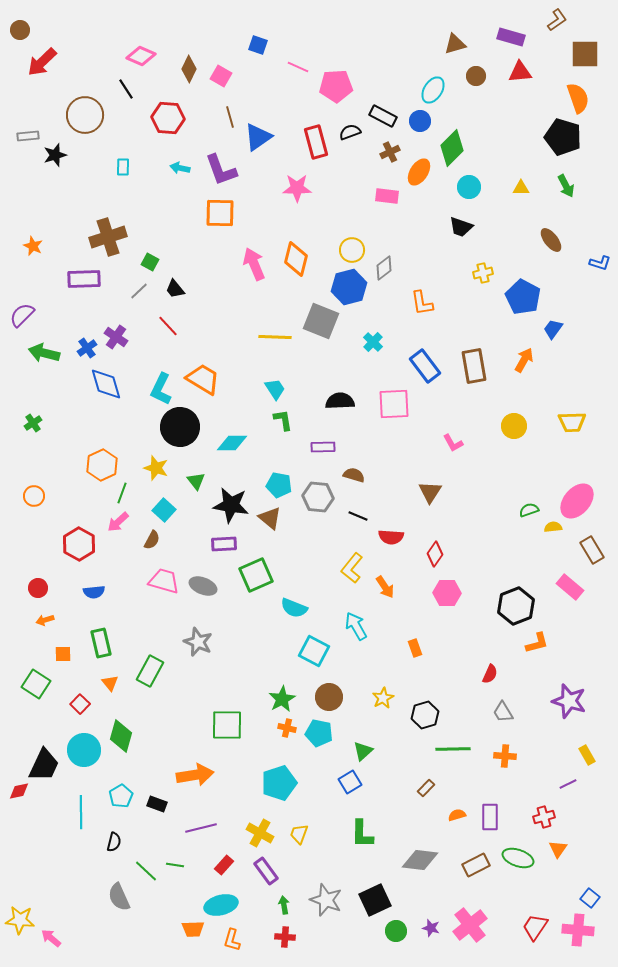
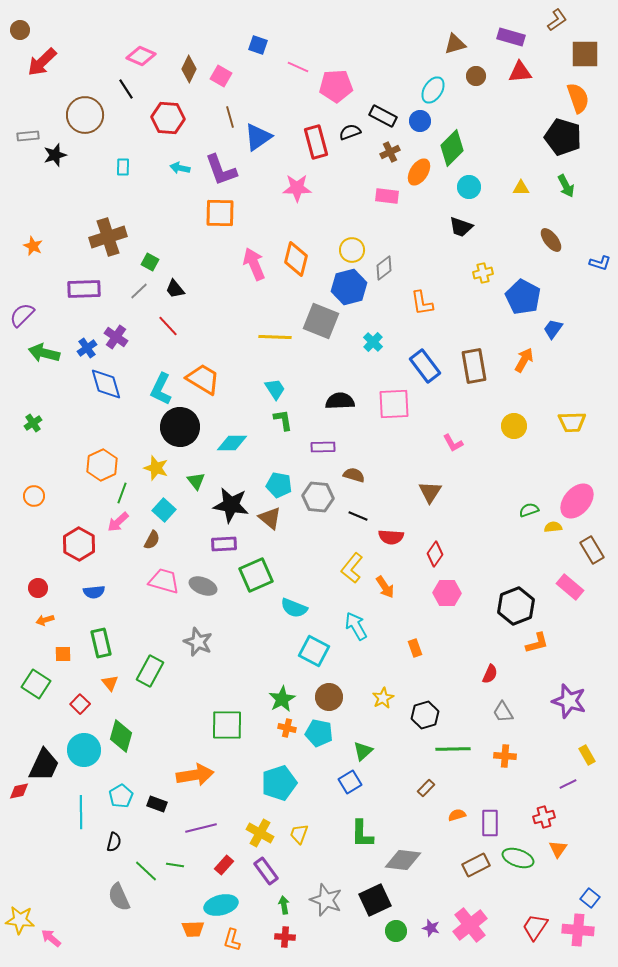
purple rectangle at (84, 279): moved 10 px down
purple rectangle at (490, 817): moved 6 px down
gray diamond at (420, 860): moved 17 px left
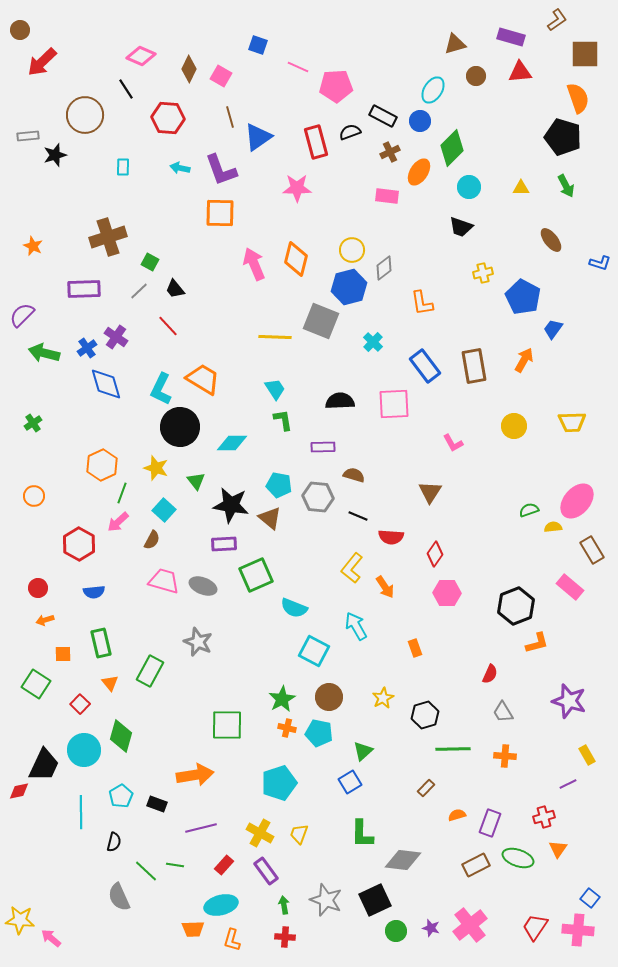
purple rectangle at (490, 823): rotated 20 degrees clockwise
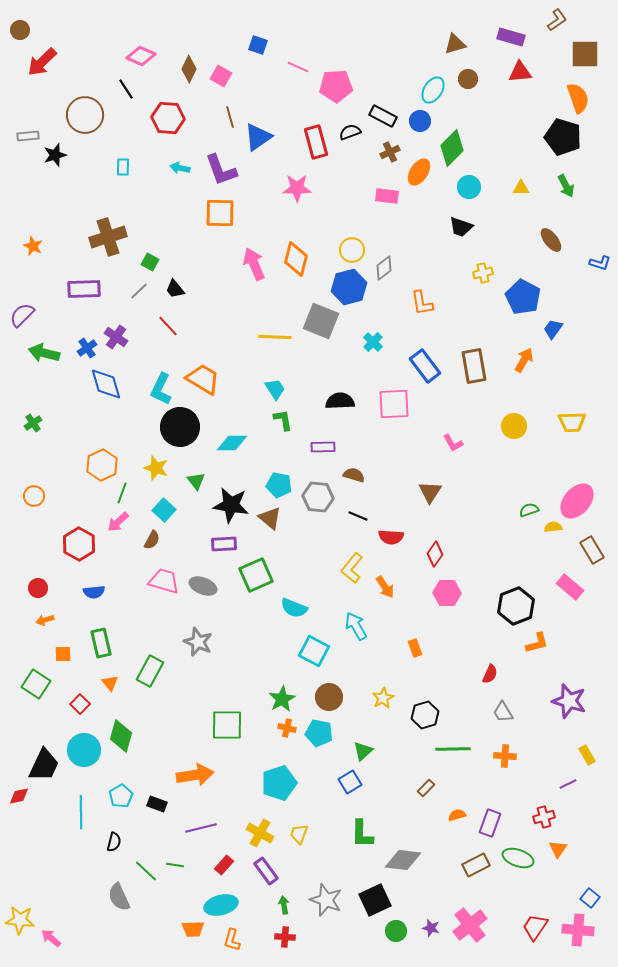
brown circle at (476, 76): moved 8 px left, 3 px down
red diamond at (19, 791): moved 5 px down
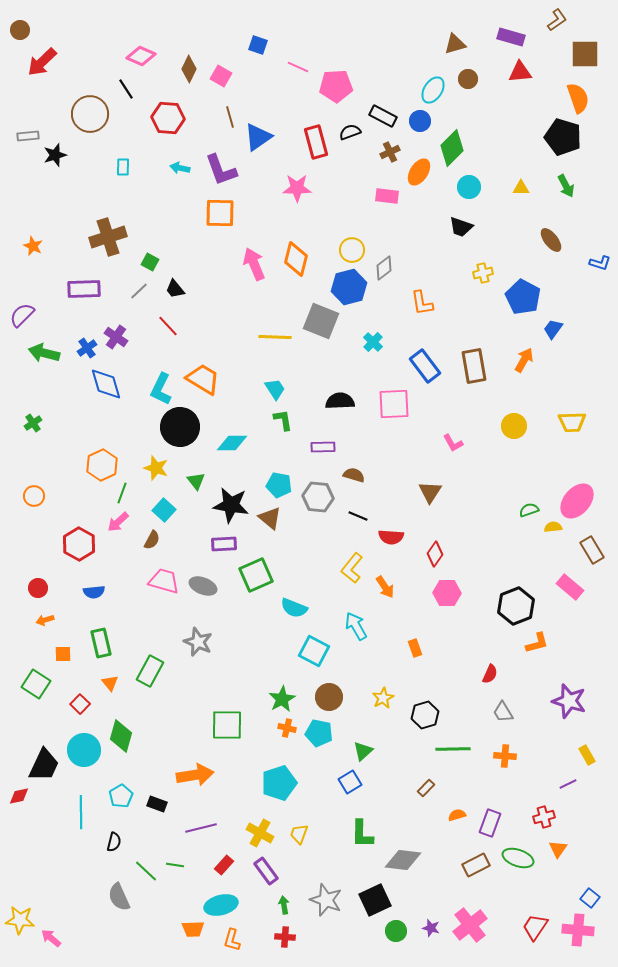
brown circle at (85, 115): moved 5 px right, 1 px up
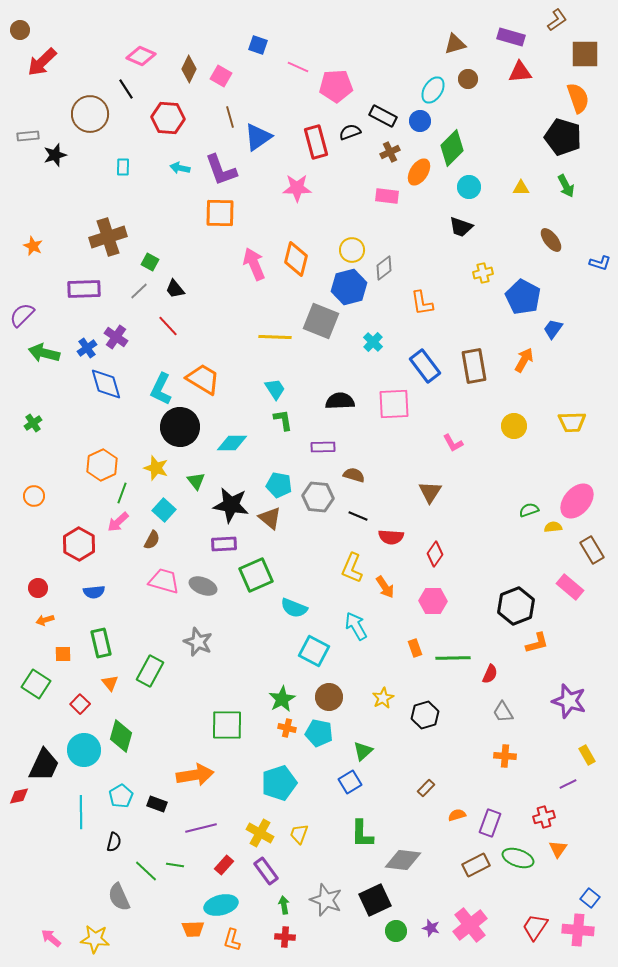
yellow L-shape at (352, 568): rotated 16 degrees counterclockwise
pink hexagon at (447, 593): moved 14 px left, 8 px down
green line at (453, 749): moved 91 px up
yellow star at (20, 920): moved 75 px right, 19 px down
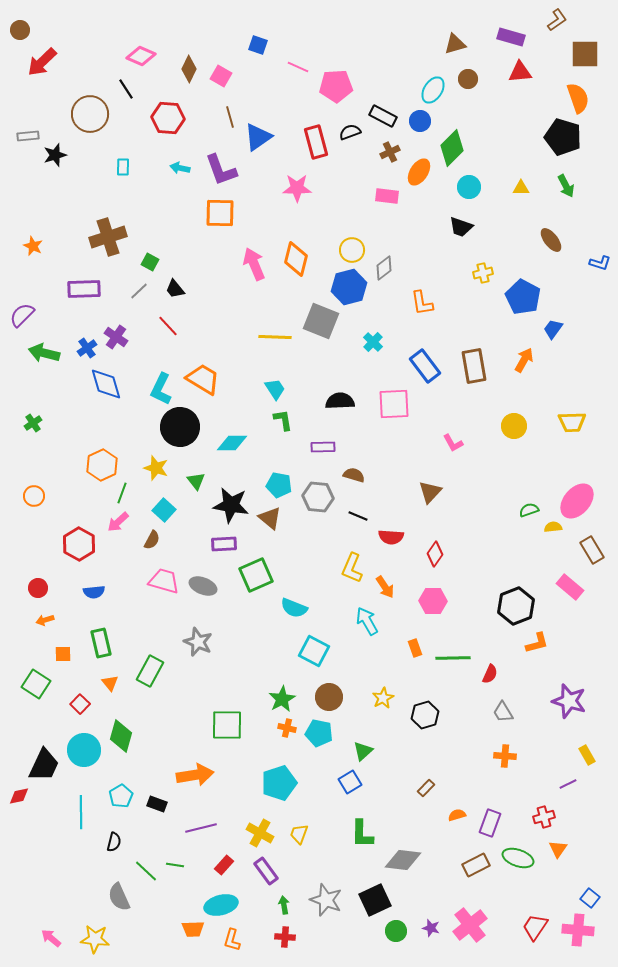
brown triangle at (430, 492): rotated 10 degrees clockwise
cyan arrow at (356, 626): moved 11 px right, 5 px up
